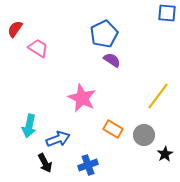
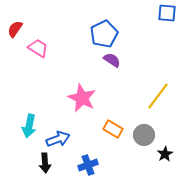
black arrow: rotated 24 degrees clockwise
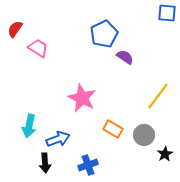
purple semicircle: moved 13 px right, 3 px up
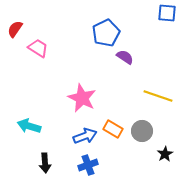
blue pentagon: moved 2 px right, 1 px up
yellow line: rotated 72 degrees clockwise
cyan arrow: rotated 95 degrees clockwise
gray circle: moved 2 px left, 4 px up
blue arrow: moved 27 px right, 3 px up
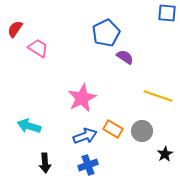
pink star: rotated 20 degrees clockwise
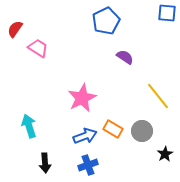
blue pentagon: moved 12 px up
yellow line: rotated 32 degrees clockwise
cyan arrow: rotated 55 degrees clockwise
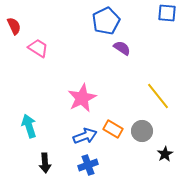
red semicircle: moved 1 px left, 3 px up; rotated 120 degrees clockwise
purple semicircle: moved 3 px left, 9 px up
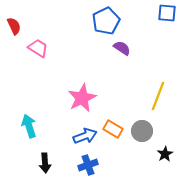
yellow line: rotated 60 degrees clockwise
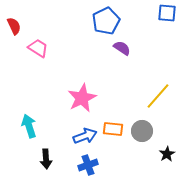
yellow line: rotated 20 degrees clockwise
orange rectangle: rotated 24 degrees counterclockwise
black star: moved 2 px right
black arrow: moved 1 px right, 4 px up
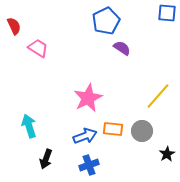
pink star: moved 6 px right
black arrow: rotated 24 degrees clockwise
blue cross: moved 1 px right
